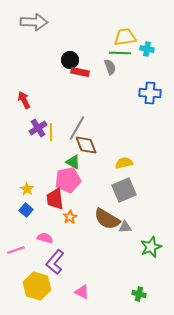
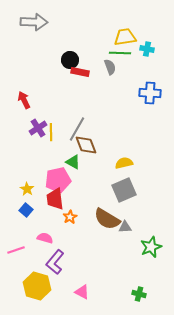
gray line: moved 1 px down
pink pentagon: moved 10 px left
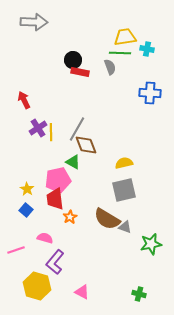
black circle: moved 3 px right
gray square: rotated 10 degrees clockwise
gray triangle: rotated 24 degrees clockwise
green star: moved 3 px up; rotated 10 degrees clockwise
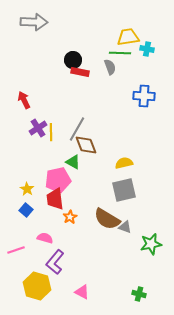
yellow trapezoid: moved 3 px right
blue cross: moved 6 px left, 3 px down
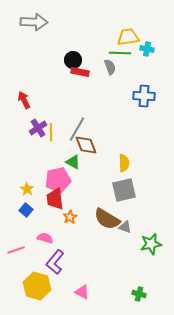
yellow semicircle: rotated 102 degrees clockwise
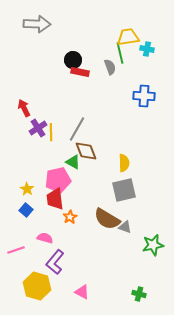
gray arrow: moved 3 px right, 2 px down
green line: rotated 75 degrees clockwise
red arrow: moved 8 px down
brown diamond: moved 6 px down
green star: moved 2 px right, 1 px down
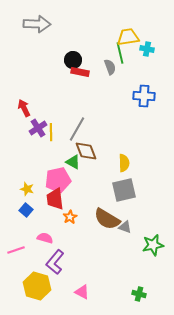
yellow star: rotated 16 degrees counterclockwise
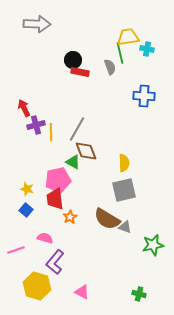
purple cross: moved 2 px left, 3 px up; rotated 18 degrees clockwise
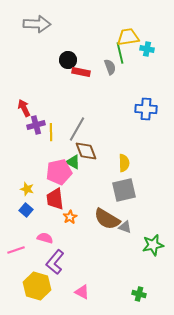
black circle: moved 5 px left
red rectangle: moved 1 px right
blue cross: moved 2 px right, 13 px down
pink pentagon: moved 1 px right, 8 px up
